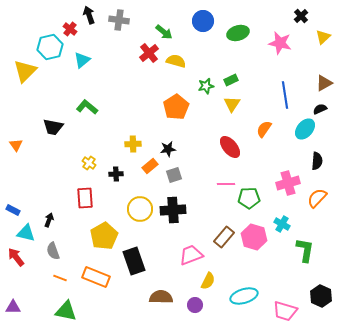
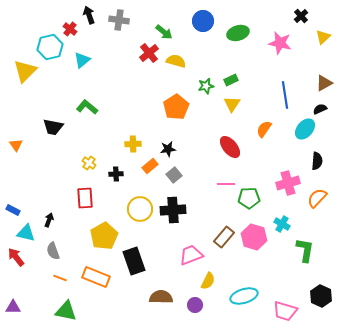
gray square at (174, 175): rotated 21 degrees counterclockwise
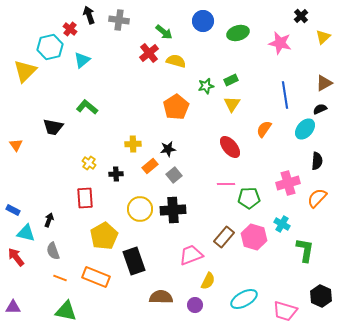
cyan ellipse at (244, 296): moved 3 px down; rotated 12 degrees counterclockwise
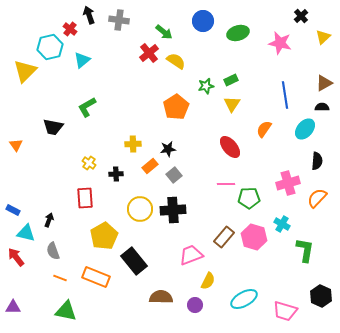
yellow semicircle at (176, 61): rotated 18 degrees clockwise
green L-shape at (87, 107): rotated 70 degrees counterclockwise
black semicircle at (320, 109): moved 2 px right, 2 px up; rotated 24 degrees clockwise
black rectangle at (134, 261): rotated 20 degrees counterclockwise
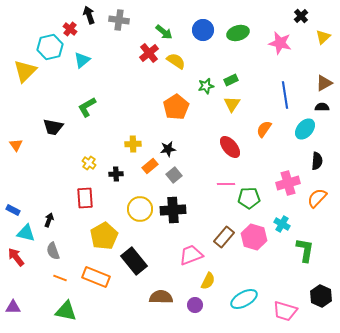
blue circle at (203, 21): moved 9 px down
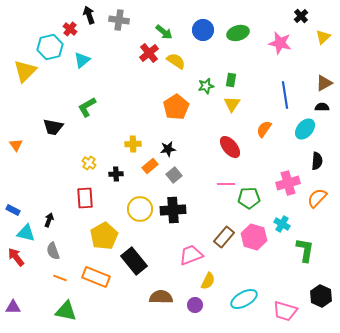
green rectangle at (231, 80): rotated 56 degrees counterclockwise
